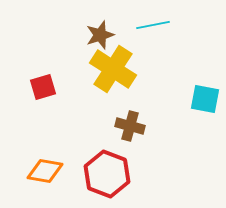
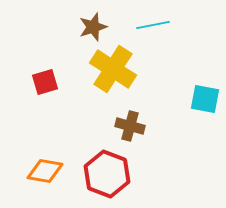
brown star: moved 7 px left, 8 px up
red square: moved 2 px right, 5 px up
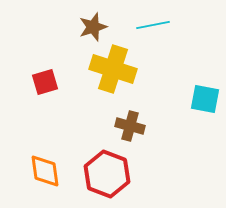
yellow cross: rotated 15 degrees counterclockwise
orange diamond: rotated 72 degrees clockwise
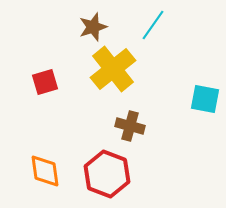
cyan line: rotated 44 degrees counterclockwise
yellow cross: rotated 33 degrees clockwise
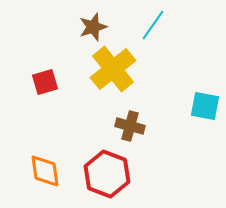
cyan square: moved 7 px down
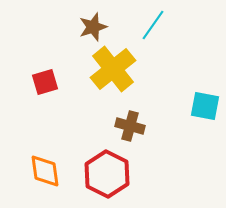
red hexagon: rotated 6 degrees clockwise
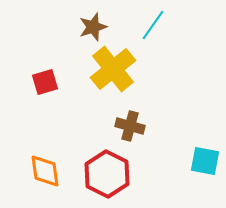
cyan square: moved 55 px down
